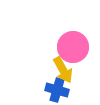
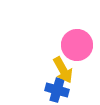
pink circle: moved 4 px right, 2 px up
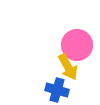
yellow arrow: moved 5 px right, 3 px up
